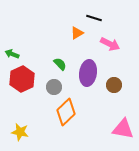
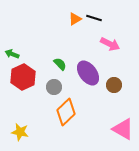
orange triangle: moved 2 px left, 14 px up
purple ellipse: rotated 45 degrees counterclockwise
red hexagon: moved 1 px right, 2 px up
pink triangle: rotated 20 degrees clockwise
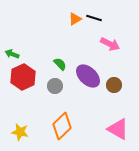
purple ellipse: moved 3 px down; rotated 10 degrees counterclockwise
gray circle: moved 1 px right, 1 px up
orange diamond: moved 4 px left, 14 px down
pink triangle: moved 5 px left
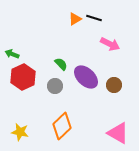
green semicircle: moved 1 px right
purple ellipse: moved 2 px left, 1 px down
pink triangle: moved 4 px down
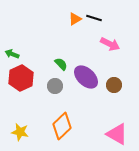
red hexagon: moved 2 px left, 1 px down
pink triangle: moved 1 px left, 1 px down
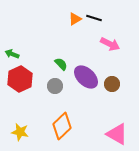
red hexagon: moved 1 px left, 1 px down
brown circle: moved 2 px left, 1 px up
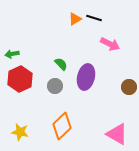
green arrow: rotated 32 degrees counterclockwise
purple ellipse: rotated 60 degrees clockwise
brown circle: moved 17 px right, 3 px down
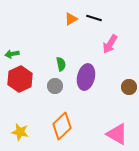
orange triangle: moved 4 px left
pink arrow: rotated 96 degrees clockwise
green semicircle: rotated 32 degrees clockwise
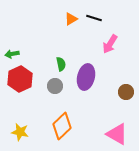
brown circle: moved 3 px left, 5 px down
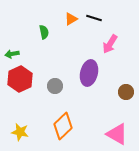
green semicircle: moved 17 px left, 32 px up
purple ellipse: moved 3 px right, 4 px up
orange diamond: moved 1 px right
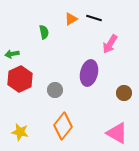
gray circle: moved 4 px down
brown circle: moved 2 px left, 1 px down
orange diamond: rotated 8 degrees counterclockwise
pink triangle: moved 1 px up
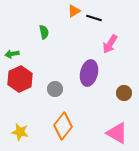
orange triangle: moved 3 px right, 8 px up
gray circle: moved 1 px up
